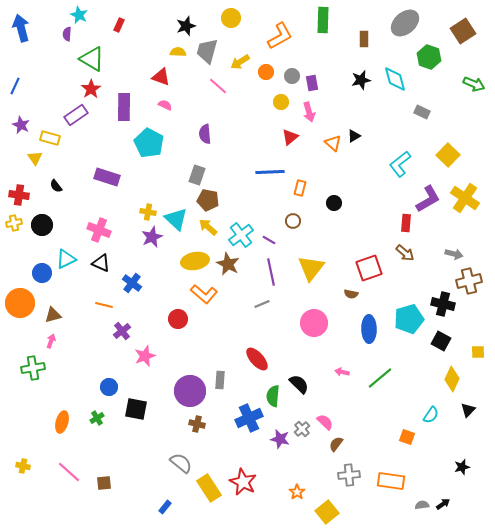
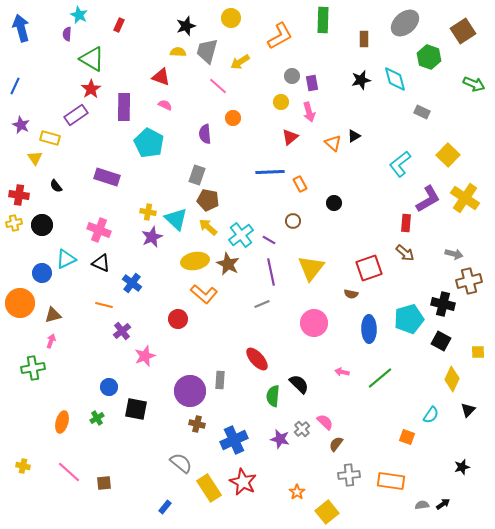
orange circle at (266, 72): moved 33 px left, 46 px down
orange rectangle at (300, 188): moved 4 px up; rotated 42 degrees counterclockwise
blue cross at (249, 418): moved 15 px left, 22 px down
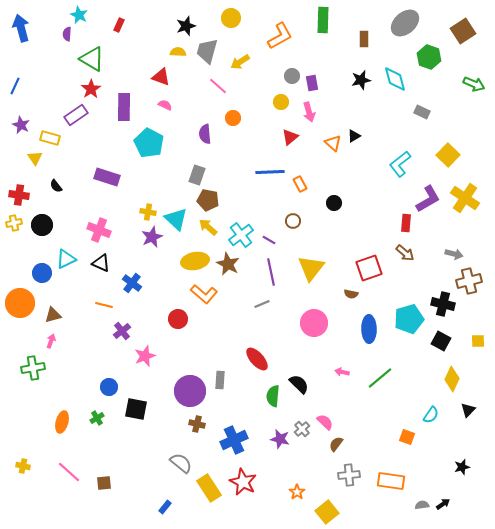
yellow square at (478, 352): moved 11 px up
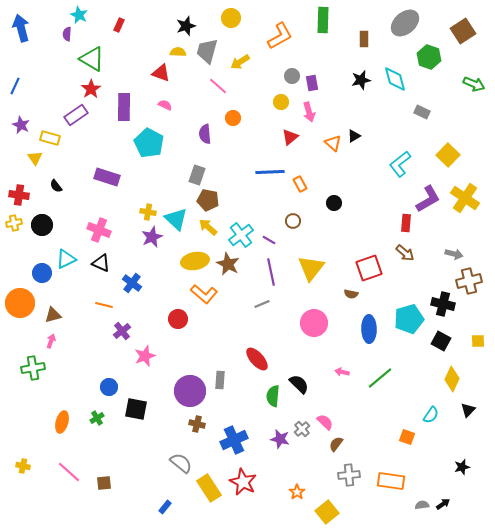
red triangle at (161, 77): moved 4 px up
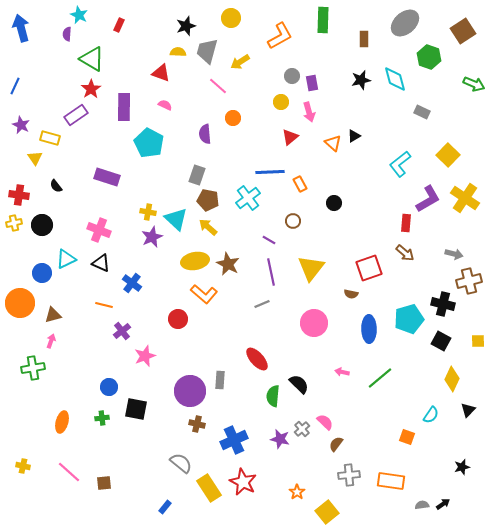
cyan cross at (241, 235): moved 7 px right, 37 px up
green cross at (97, 418): moved 5 px right; rotated 24 degrees clockwise
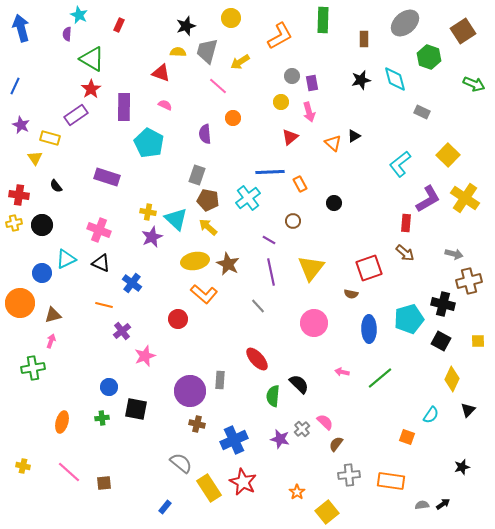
gray line at (262, 304): moved 4 px left, 2 px down; rotated 70 degrees clockwise
